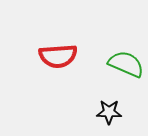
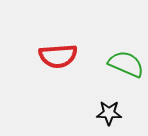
black star: moved 1 px down
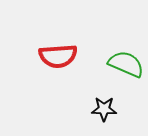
black star: moved 5 px left, 4 px up
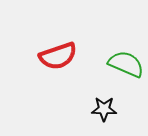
red semicircle: rotated 15 degrees counterclockwise
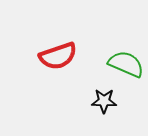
black star: moved 8 px up
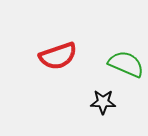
black star: moved 1 px left, 1 px down
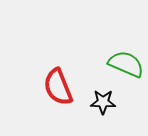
red semicircle: moved 31 px down; rotated 87 degrees clockwise
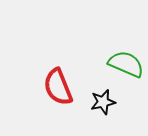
black star: rotated 15 degrees counterclockwise
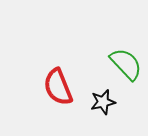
green semicircle: rotated 24 degrees clockwise
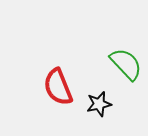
black star: moved 4 px left, 2 px down
